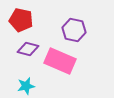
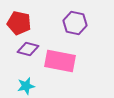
red pentagon: moved 2 px left, 3 px down
purple hexagon: moved 1 px right, 7 px up
pink rectangle: rotated 12 degrees counterclockwise
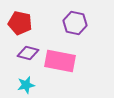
red pentagon: moved 1 px right
purple diamond: moved 4 px down
cyan star: moved 1 px up
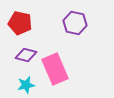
purple diamond: moved 2 px left, 2 px down
pink rectangle: moved 5 px left, 8 px down; rotated 56 degrees clockwise
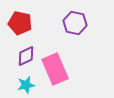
purple diamond: moved 1 px down; rotated 40 degrees counterclockwise
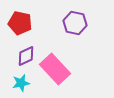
pink rectangle: rotated 20 degrees counterclockwise
cyan star: moved 5 px left, 2 px up
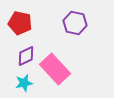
cyan star: moved 3 px right
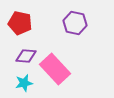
purple diamond: rotated 30 degrees clockwise
